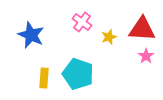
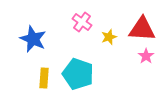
blue star: moved 2 px right, 4 px down
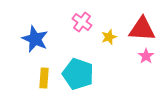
blue star: moved 2 px right
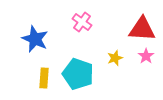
yellow star: moved 6 px right, 21 px down
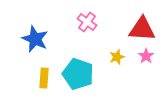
pink cross: moved 5 px right
yellow star: moved 2 px right, 1 px up
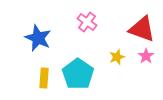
red triangle: rotated 16 degrees clockwise
blue star: moved 3 px right, 1 px up
cyan pentagon: rotated 16 degrees clockwise
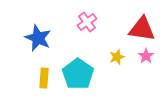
pink cross: rotated 18 degrees clockwise
red triangle: rotated 12 degrees counterclockwise
